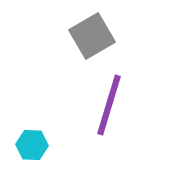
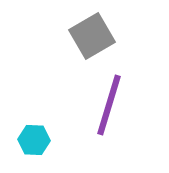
cyan hexagon: moved 2 px right, 5 px up
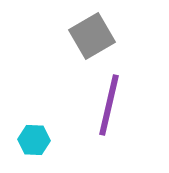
purple line: rotated 4 degrees counterclockwise
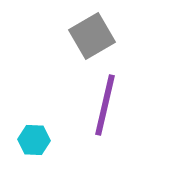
purple line: moved 4 px left
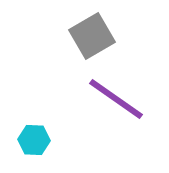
purple line: moved 11 px right, 6 px up; rotated 68 degrees counterclockwise
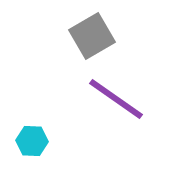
cyan hexagon: moved 2 px left, 1 px down
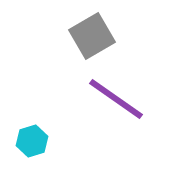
cyan hexagon: rotated 20 degrees counterclockwise
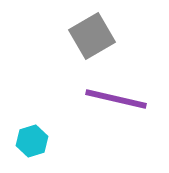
purple line: rotated 22 degrees counterclockwise
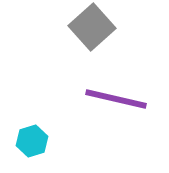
gray square: moved 9 px up; rotated 12 degrees counterclockwise
